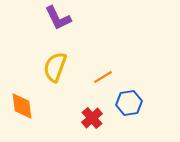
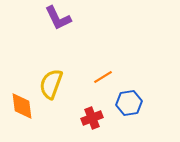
yellow semicircle: moved 4 px left, 17 px down
red cross: rotated 20 degrees clockwise
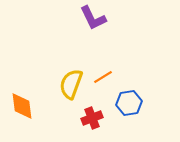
purple L-shape: moved 35 px right
yellow semicircle: moved 20 px right
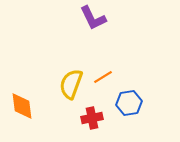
red cross: rotated 10 degrees clockwise
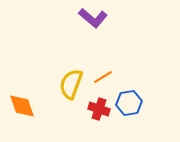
purple L-shape: rotated 24 degrees counterclockwise
orange diamond: rotated 12 degrees counterclockwise
red cross: moved 7 px right, 9 px up; rotated 30 degrees clockwise
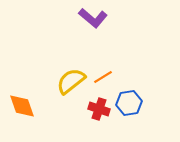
yellow semicircle: moved 3 px up; rotated 32 degrees clockwise
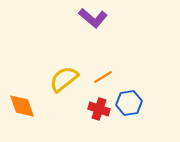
yellow semicircle: moved 7 px left, 2 px up
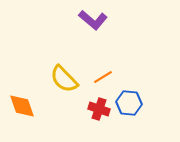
purple L-shape: moved 2 px down
yellow semicircle: rotated 96 degrees counterclockwise
blue hexagon: rotated 15 degrees clockwise
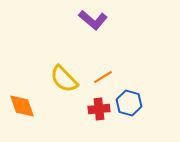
blue hexagon: rotated 10 degrees clockwise
red cross: rotated 25 degrees counterclockwise
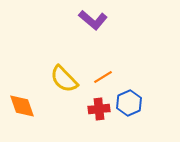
blue hexagon: rotated 20 degrees clockwise
